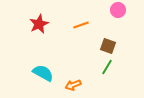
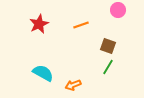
green line: moved 1 px right
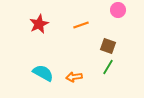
orange arrow: moved 1 px right, 8 px up; rotated 14 degrees clockwise
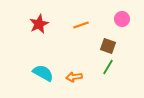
pink circle: moved 4 px right, 9 px down
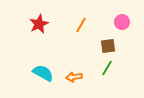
pink circle: moved 3 px down
orange line: rotated 42 degrees counterclockwise
brown square: rotated 28 degrees counterclockwise
green line: moved 1 px left, 1 px down
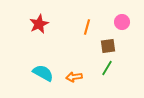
orange line: moved 6 px right, 2 px down; rotated 14 degrees counterclockwise
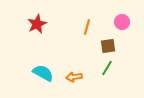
red star: moved 2 px left
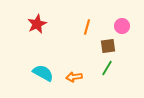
pink circle: moved 4 px down
